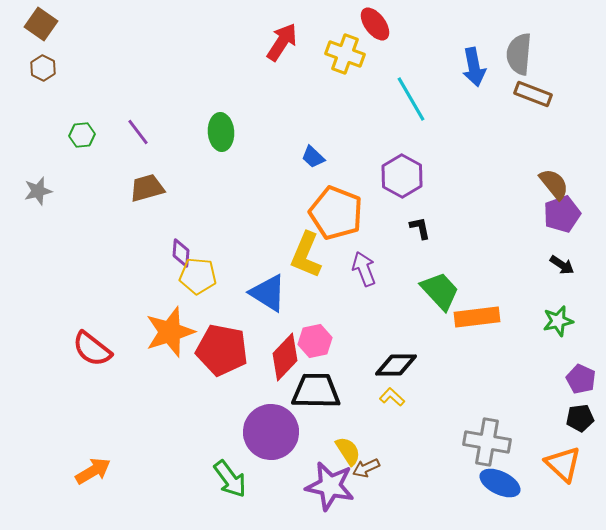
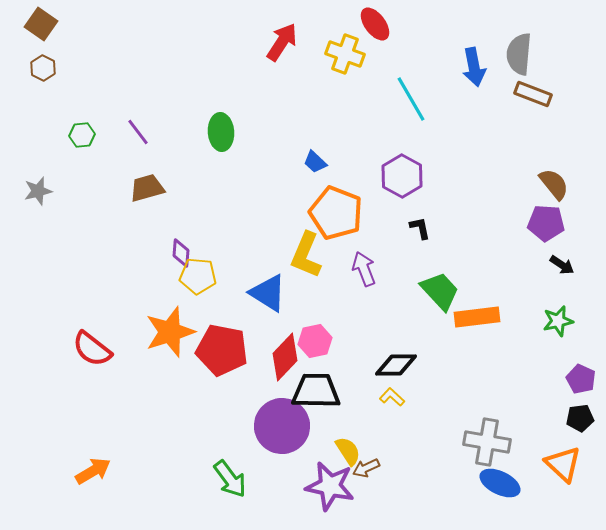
blue trapezoid at (313, 157): moved 2 px right, 5 px down
purple pentagon at (562, 214): moved 16 px left, 9 px down; rotated 24 degrees clockwise
purple circle at (271, 432): moved 11 px right, 6 px up
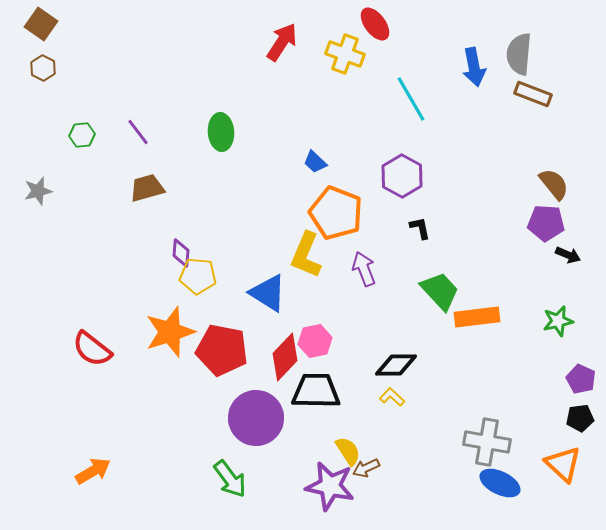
black arrow at (562, 265): moved 6 px right, 10 px up; rotated 10 degrees counterclockwise
purple circle at (282, 426): moved 26 px left, 8 px up
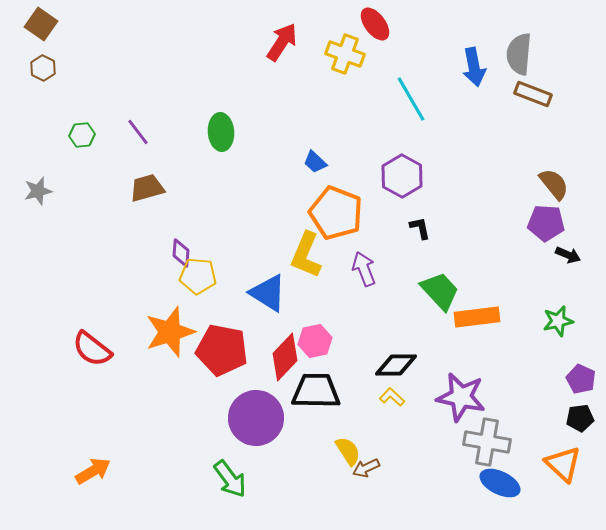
purple star at (330, 486): moved 131 px right, 89 px up
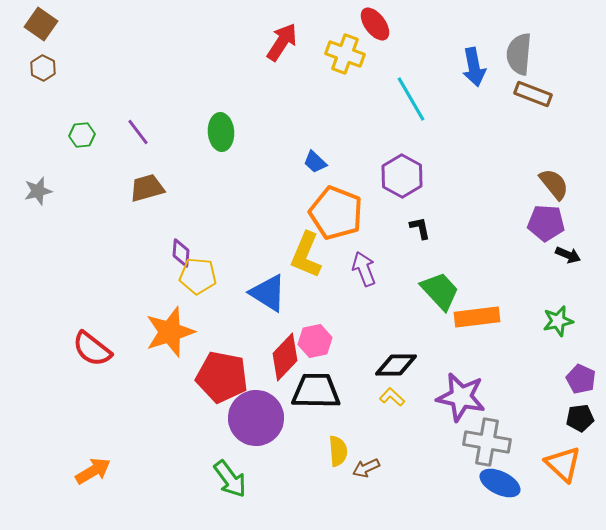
red pentagon at (222, 350): moved 27 px down
yellow semicircle at (348, 451): moved 10 px left; rotated 28 degrees clockwise
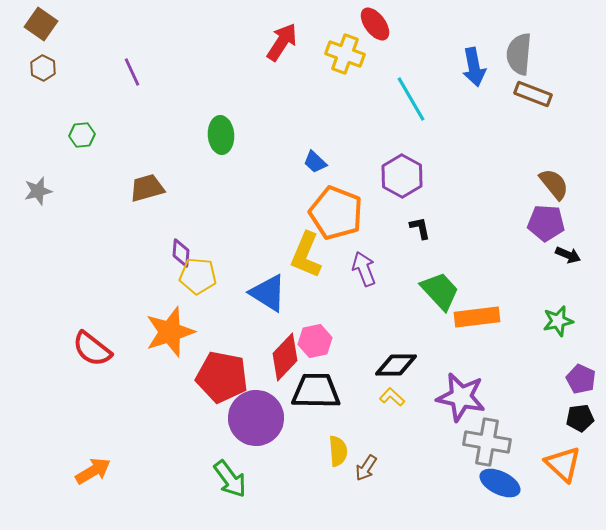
purple line at (138, 132): moved 6 px left, 60 px up; rotated 12 degrees clockwise
green ellipse at (221, 132): moved 3 px down
brown arrow at (366, 468): rotated 32 degrees counterclockwise
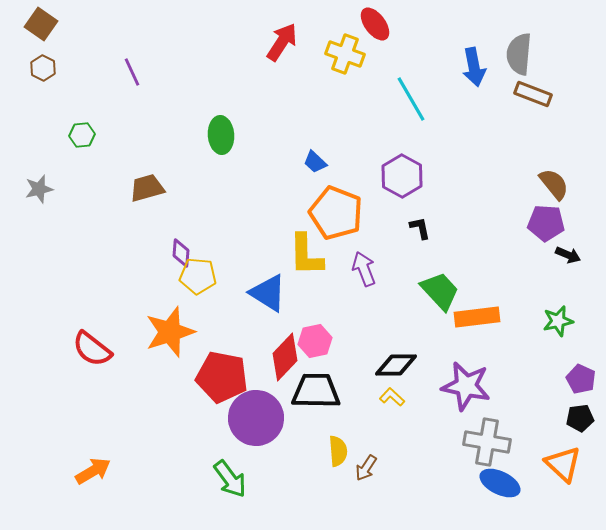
gray star at (38, 191): moved 1 px right, 2 px up
yellow L-shape at (306, 255): rotated 24 degrees counterclockwise
purple star at (461, 397): moved 5 px right, 11 px up
